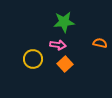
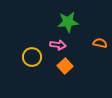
green star: moved 4 px right
yellow circle: moved 1 px left, 2 px up
orange square: moved 2 px down
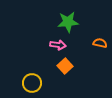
yellow circle: moved 26 px down
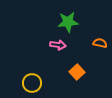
orange square: moved 12 px right, 6 px down
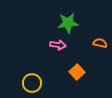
green star: moved 1 px down
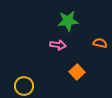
green star: moved 2 px up
yellow circle: moved 8 px left, 3 px down
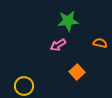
pink arrow: rotated 140 degrees clockwise
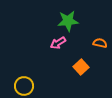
pink arrow: moved 2 px up
orange square: moved 4 px right, 5 px up
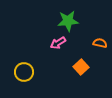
yellow circle: moved 14 px up
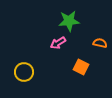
green star: moved 1 px right
orange square: rotated 21 degrees counterclockwise
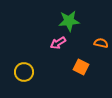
orange semicircle: moved 1 px right
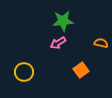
green star: moved 6 px left
orange square: moved 3 px down; rotated 28 degrees clockwise
